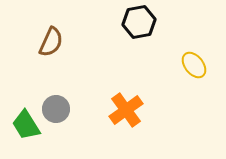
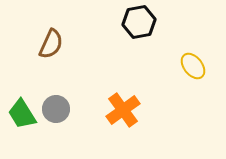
brown semicircle: moved 2 px down
yellow ellipse: moved 1 px left, 1 px down
orange cross: moved 3 px left
green trapezoid: moved 4 px left, 11 px up
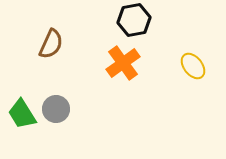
black hexagon: moved 5 px left, 2 px up
orange cross: moved 47 px up
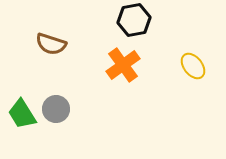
brown semicircle: rotated 84 degrees clockwise
orange cross: moved 2 px down
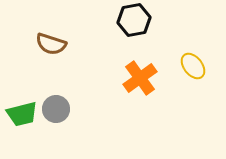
orange cross: moved 17 px right, 13 px down
green trapezoid: rotated 72 degrees counterclockwise
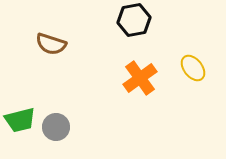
yellow ellipse: moved 2 px down
gray circle: moved 18 px down
green trapezoid: moved 2 px left, 6 px down
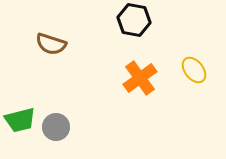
black hexagon: rotated 20 degrees clockwise
yellow ellipse: moved 1 px right, 2 px down
